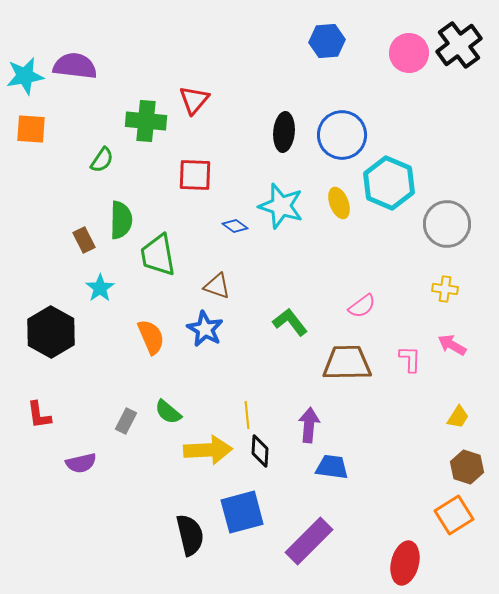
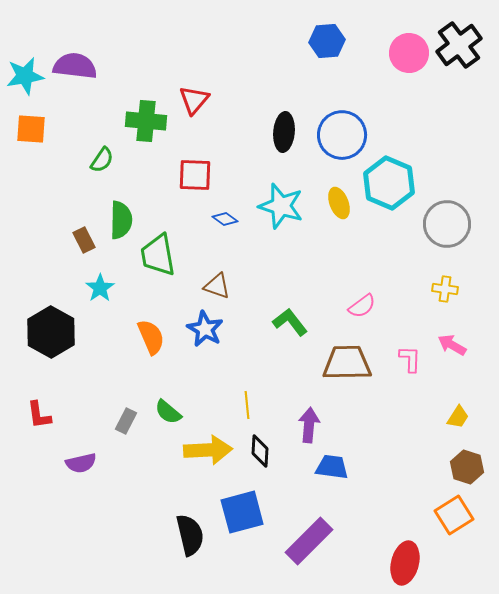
blue diamond at (235, 226): moved 10 px left, 7 px up
yellow line at (247, 415): moved 10 px up
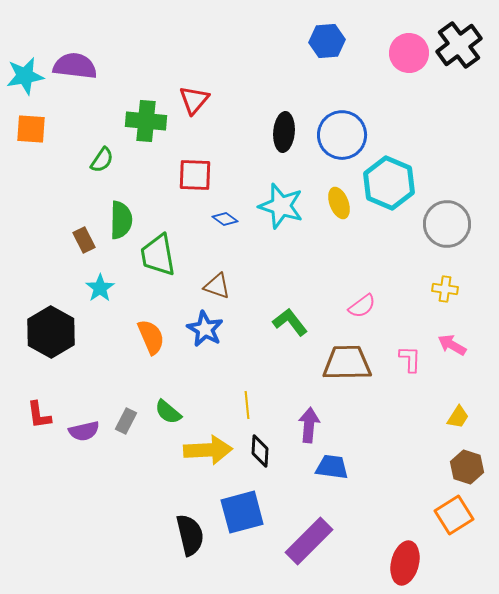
purple semicircle at (81, 463): moved 3 px right, 32 px up
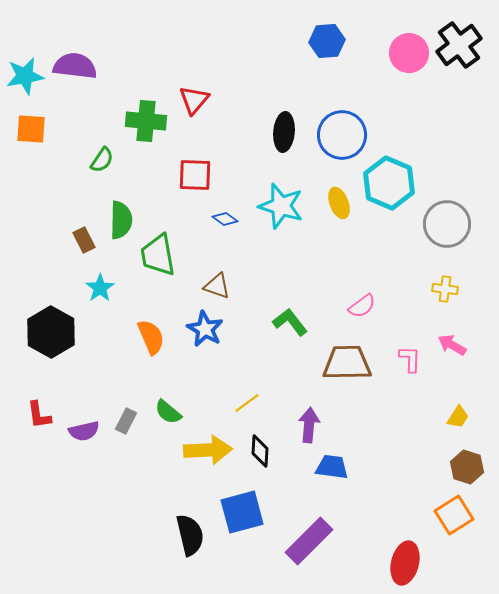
yellow line at (247, 405): moved 2 px up; rotated 60 degrees clockwise
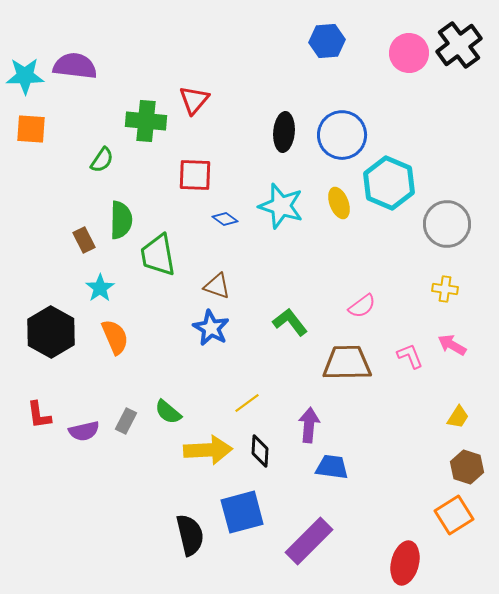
cyan star at (25, 76): rotated 9 degrees clockwise
blue star at (205, 329): moved 6 px right, 1 px up
orange semicircle at (151, 337): moved 36 px left
pink L-shape at (410, 359): moved 3 px up; rotated 24 degrees counterclockwise
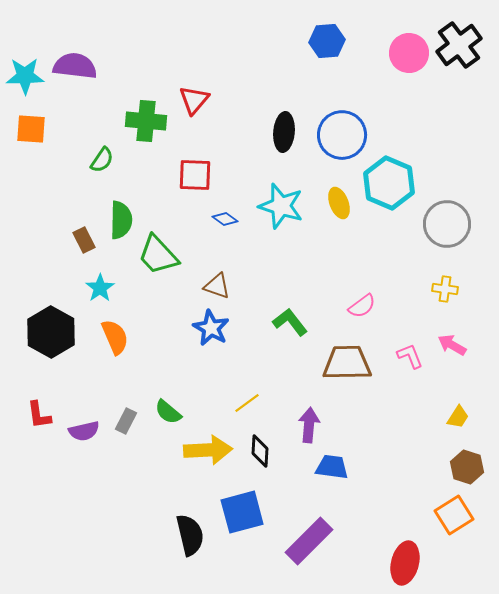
green trapezoid at (158, 255): rotated 33 degrees counterclockwise
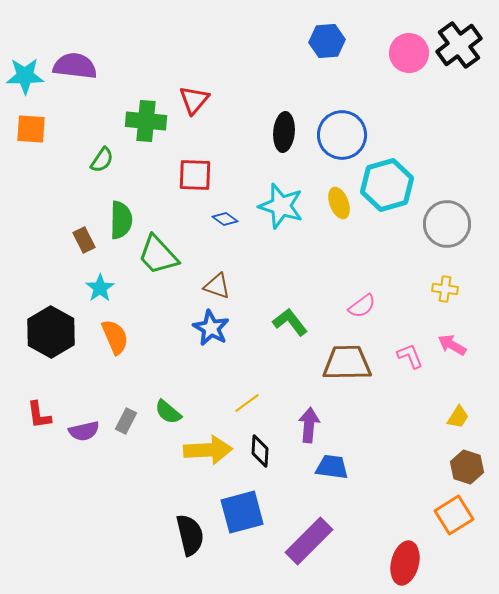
cyan hexagon at (389, 183): moved 2 px left, 2 px down; rotated 21 degrees clockwise
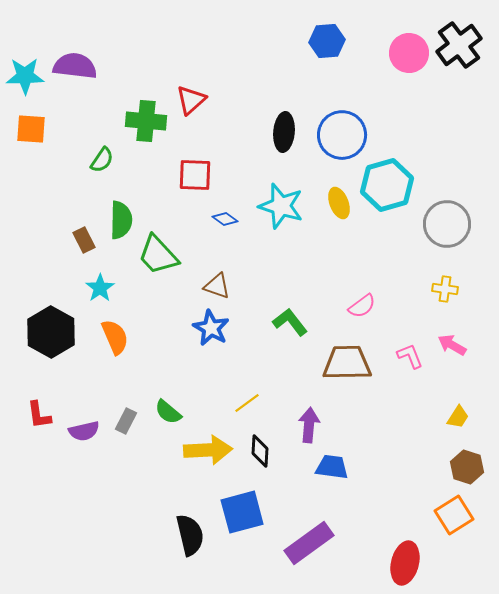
red triangle at (194, 100): moved 3 px left; rotated 8 degrees clockwise
purple rectangle at (309, 541): moved 2 px down; rotated 9 degrees clockwise
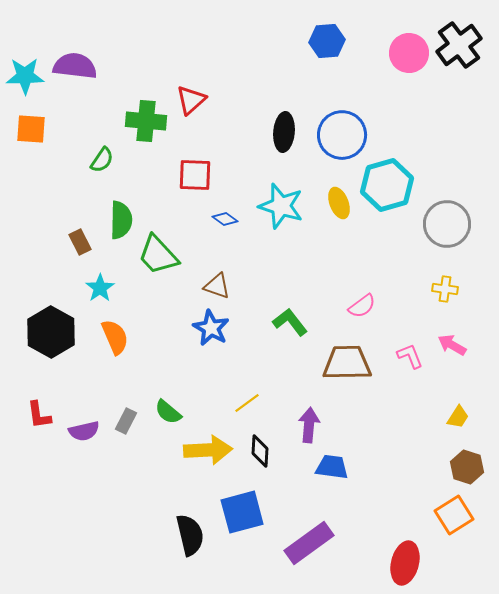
brown rectangle at (84, 240): moved 4 px left, 2 px down
